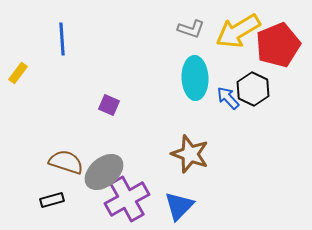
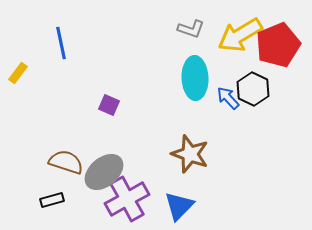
yellow arrow: moved 2 px right, 4 px down
blue line: moved 1 px left, 4 px down; rotated 8 degrees counterclockwise
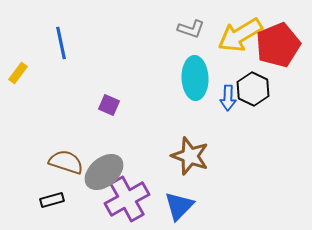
blue arrow: rotated 135 degrees counterclockwise
brown star: moved 2 px down
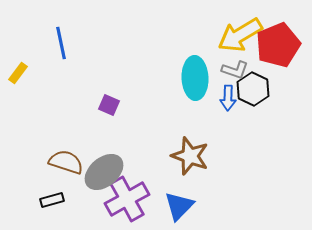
gray L-shape: moved 44 px right, 41 px down
